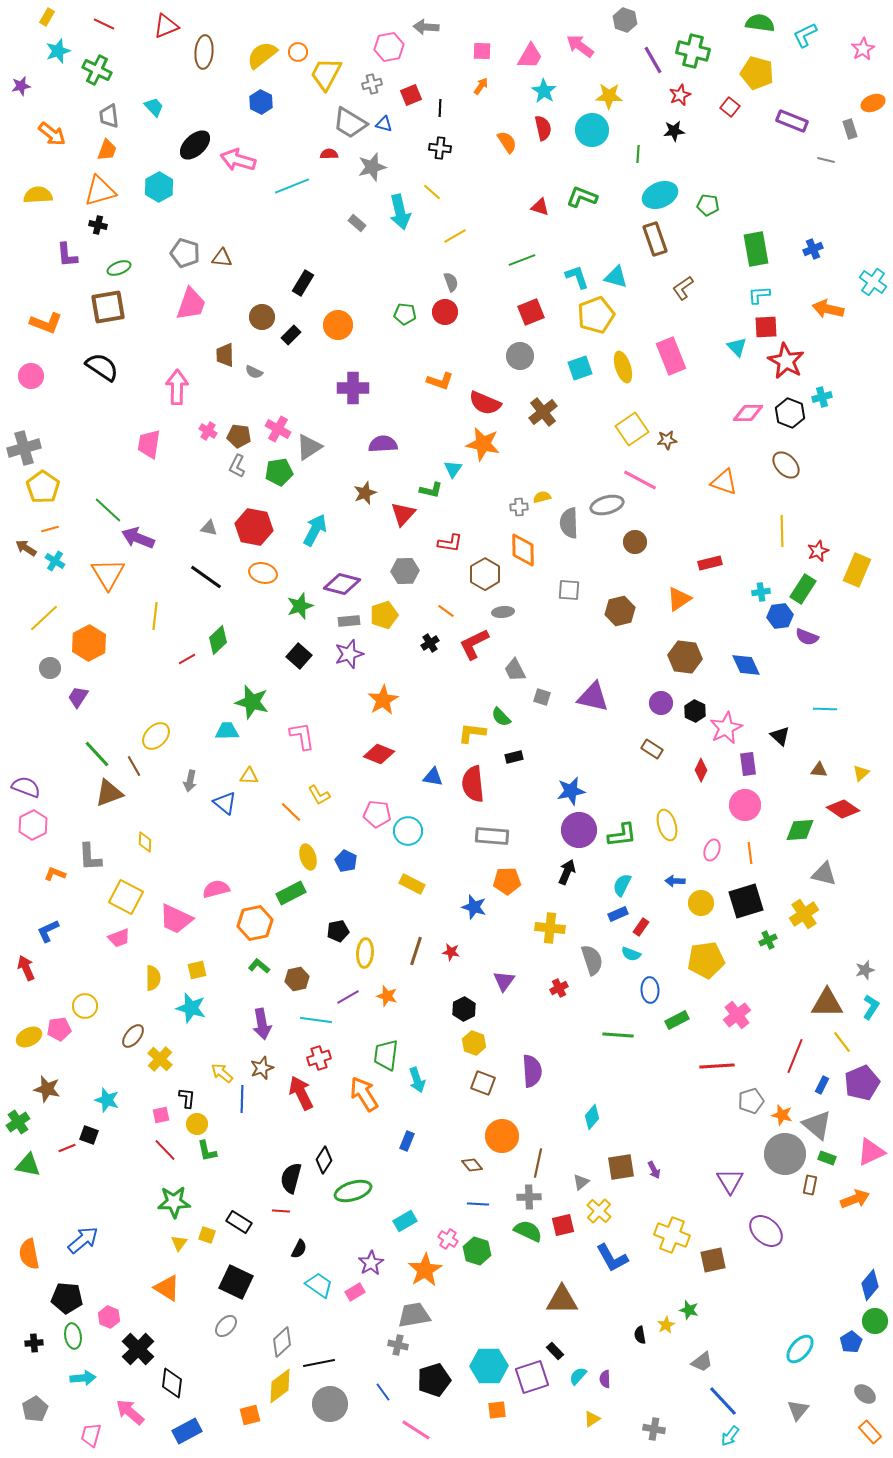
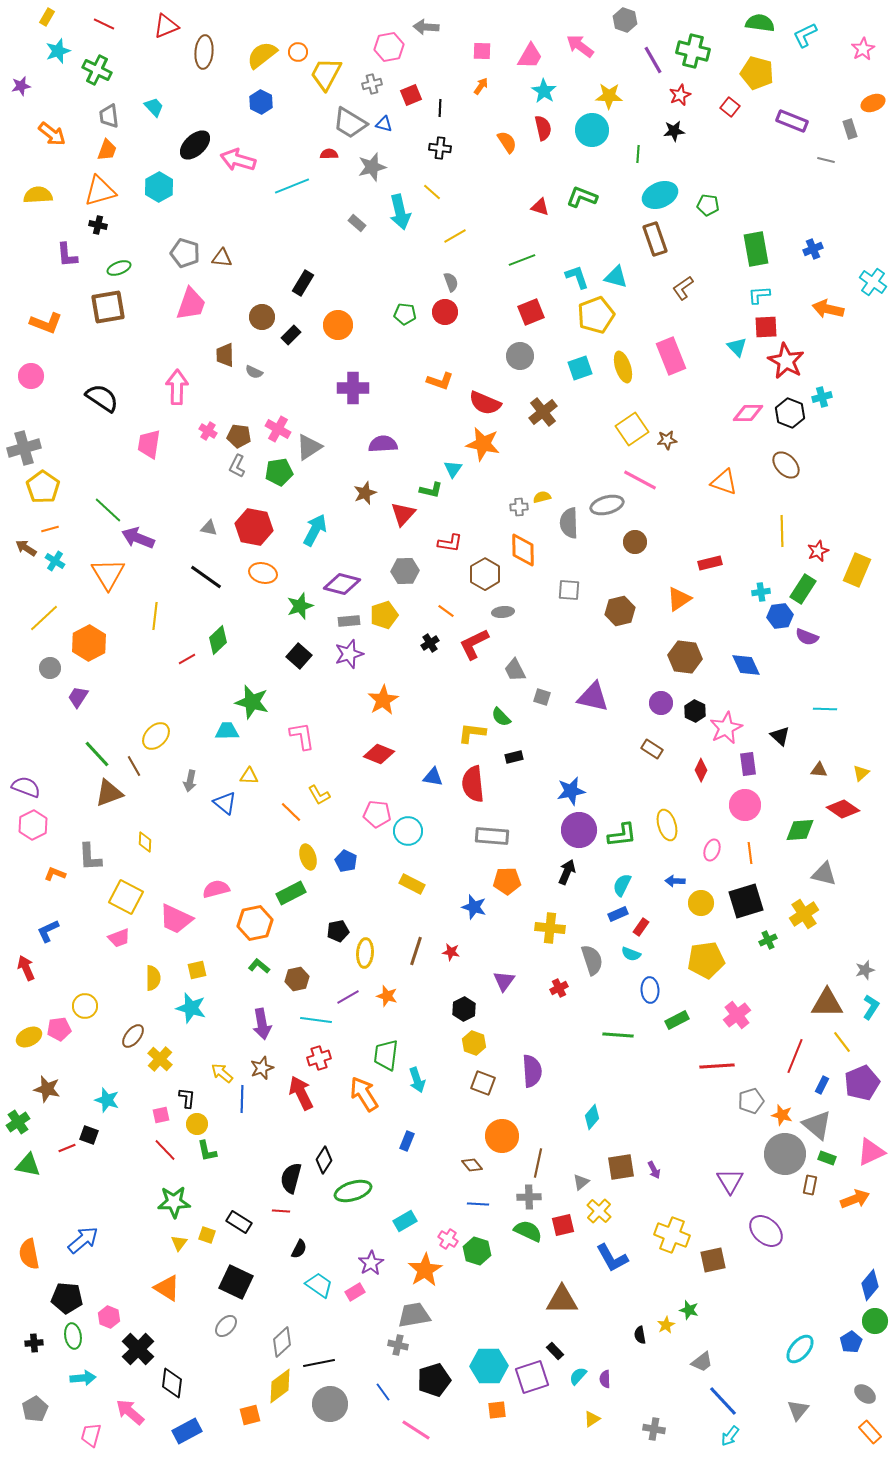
black semicircle at (102, 367): moved 31 px down
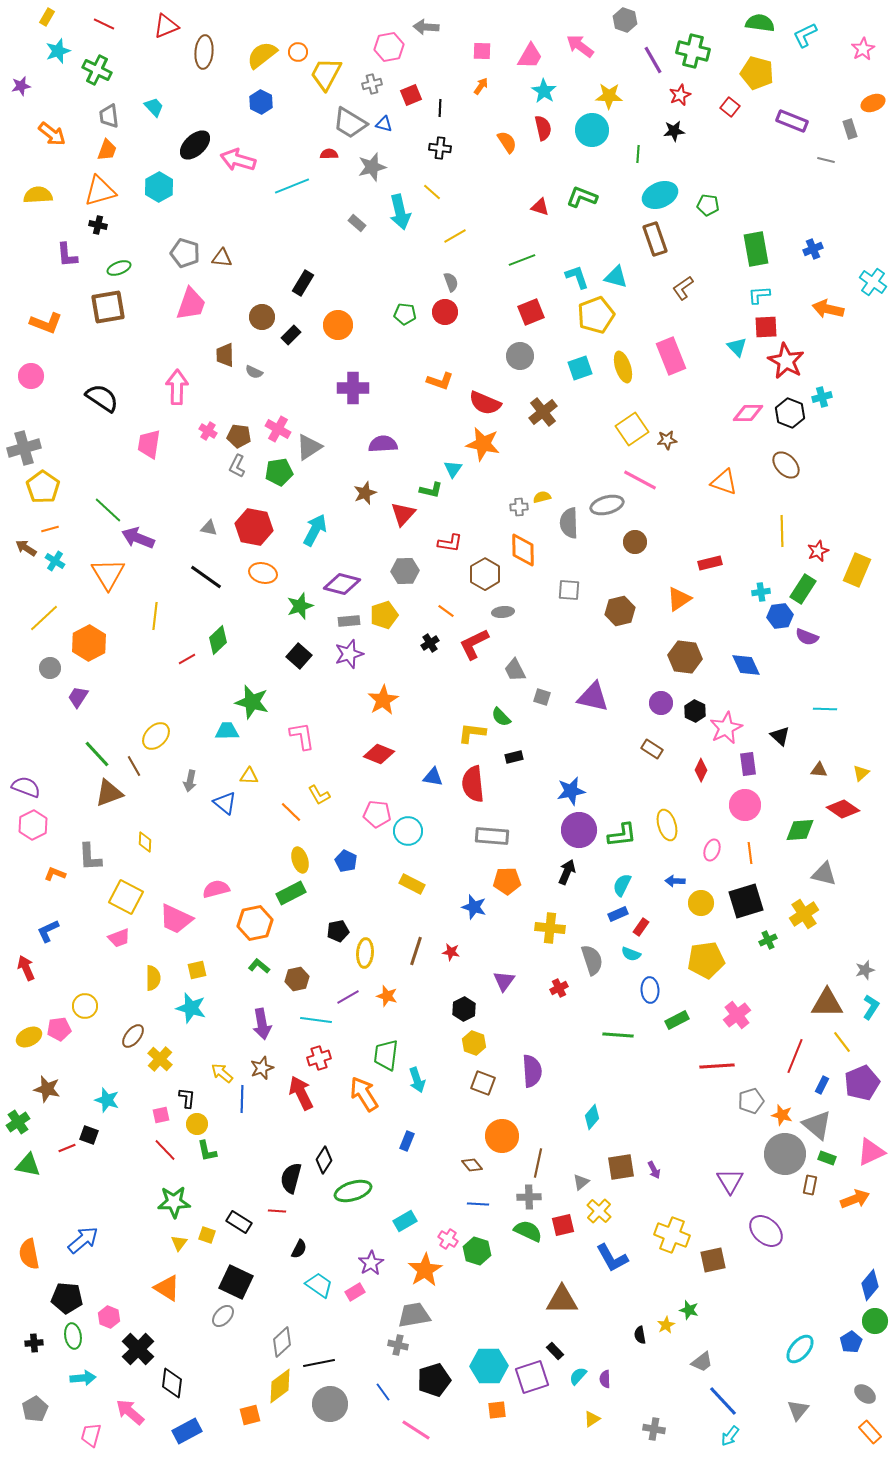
yellow ellipse at (308, 857): moved 8 px left, 3 px down
red line at (281, 1211): moved 4 px left
gray ellipse at (226, 1326): moved 3 px left, 10 px up
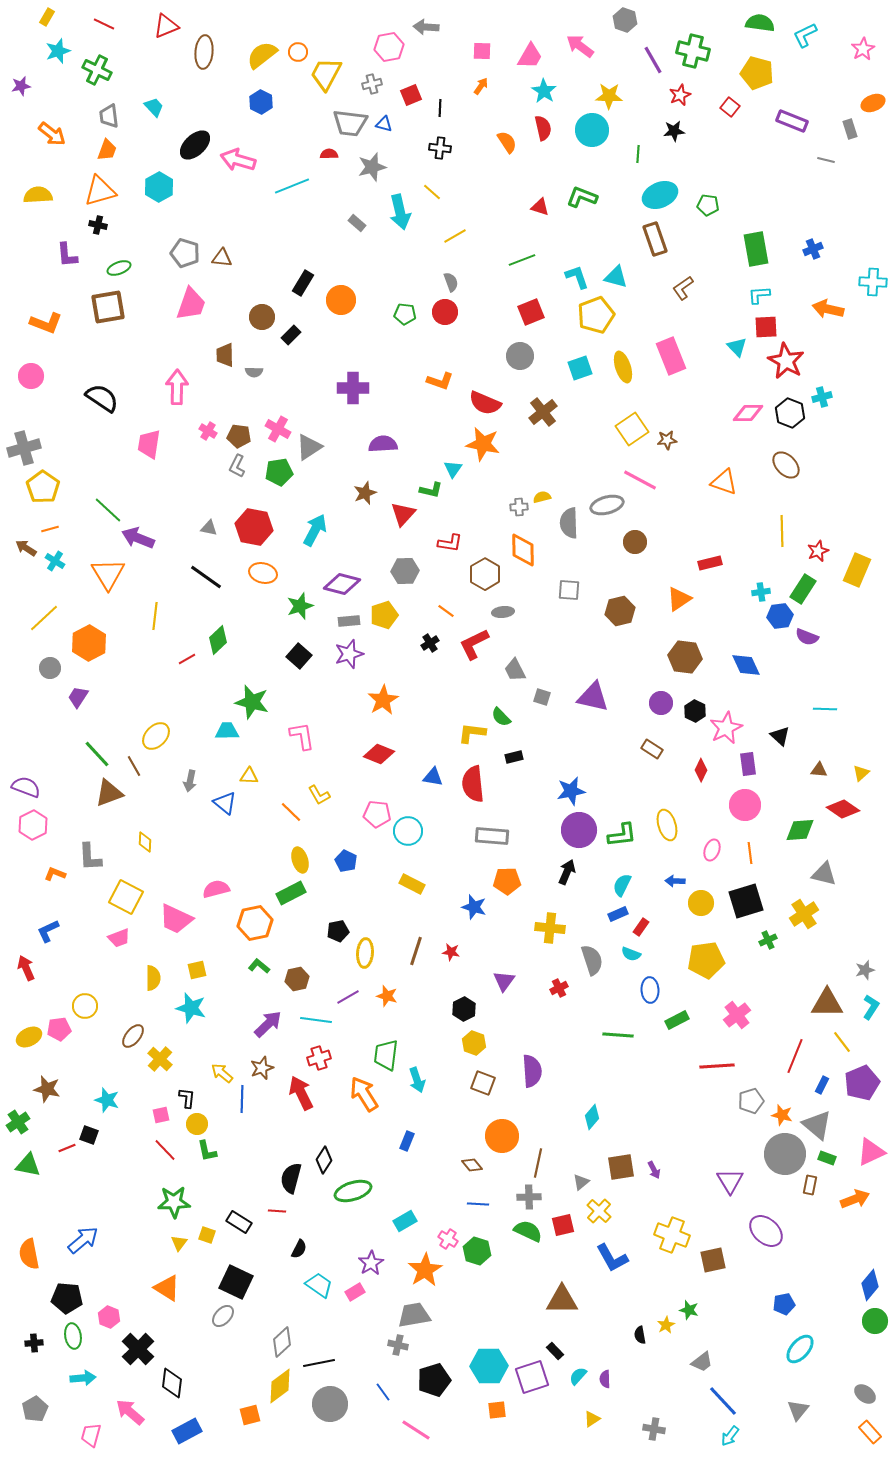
gray trapezoid at (350, 123): rotated 24 degrees counterclockwise
cyan cross at (873, 282): rotated 32 degrees counterclockwise
orange circle at (338, 325): moved 3 px right, 25 px up
gray semicircle at (254, 372): rotated 24 degrees counterclockwise
purple arrow at (262, 1024): moved 6 px right; rotated 124 degrees counterclockwise
blue pentagon at (851, 1342): moved 67 px left, 38 px up; rotated 20 degrees clockwise
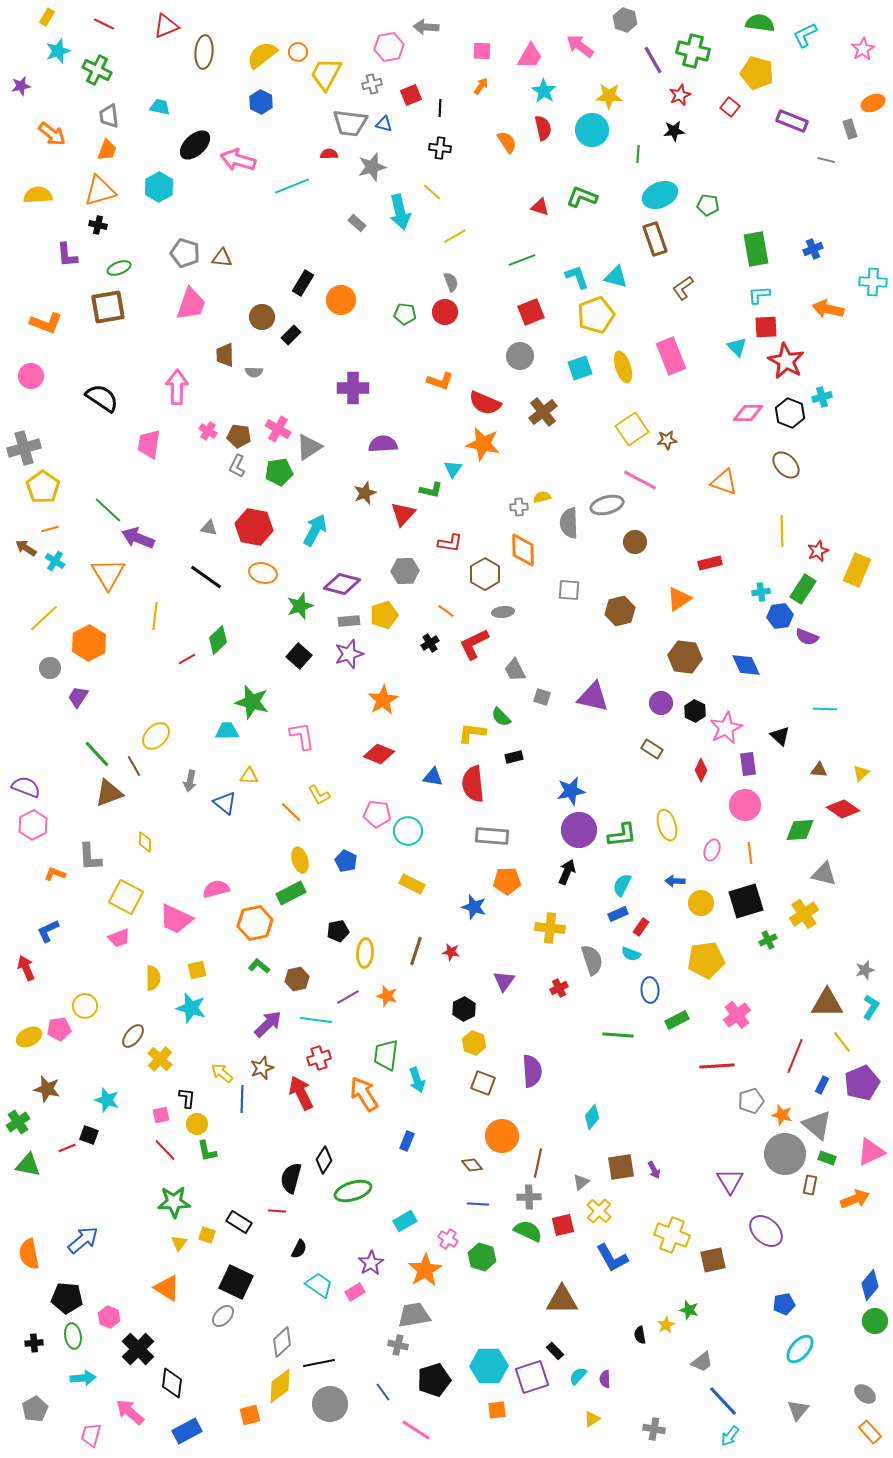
cyan trapezoid at (154, 107): moved 6 px right; rotated 35 degrees counterclockwise
green hexagon at (477, 1251): moved 5 px right, 6 px down
